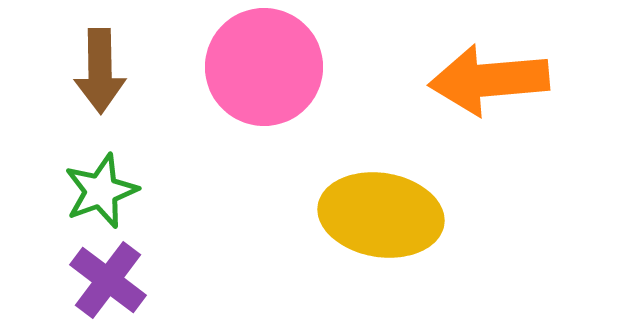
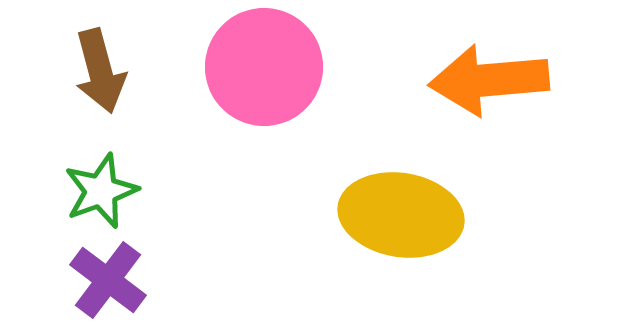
brown arrow: rotated 14 degrees counterclockwise
yellow ellipse: moved 20 px right
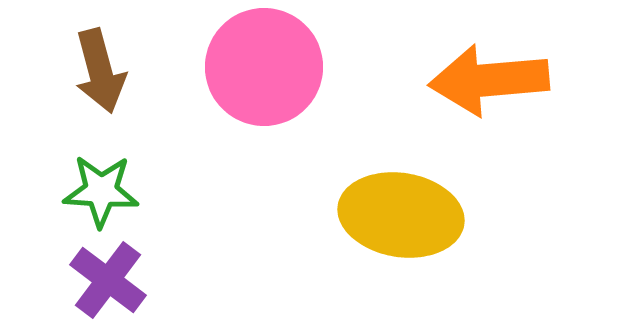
green star: rotated 24 degrees clockwise
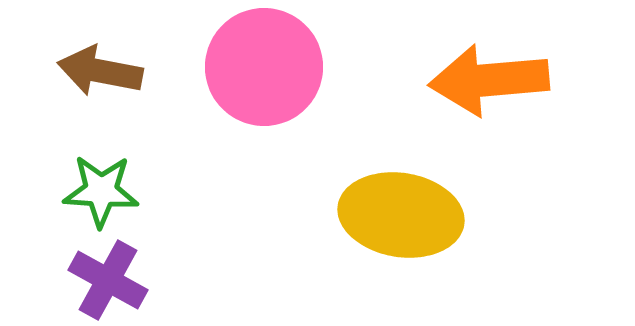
brown arrow: rotated 116 degrees clockwise
purple cross: rotated 8 degrees counterclockwise
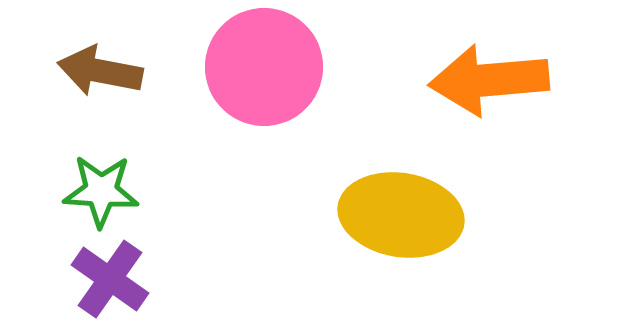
purple cross: moved 2 px right, 1 px up; rotated 6 degrees clockwise
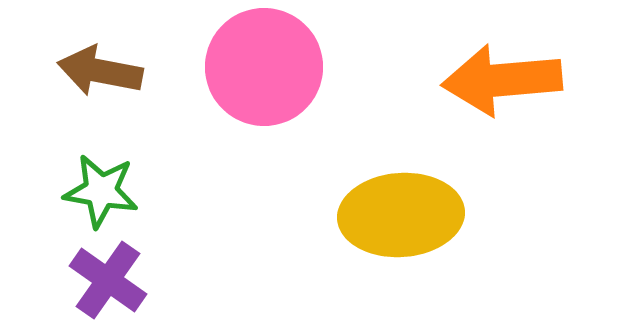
orange arrow: moved 13 px right
green star: rotated 6 degrees clockwise
yellow ellipse: rotated 13 degrees counterclockwise
purple cross: moved 2 px left, 1 px down
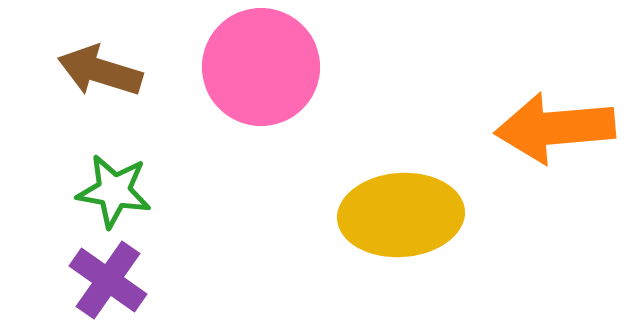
pink circle: moved 3 px left
brown arrow: rotated 6 degrees clockwise
orange arrow: moved 53 px right, 48 px down
green star: moved 13 px right
